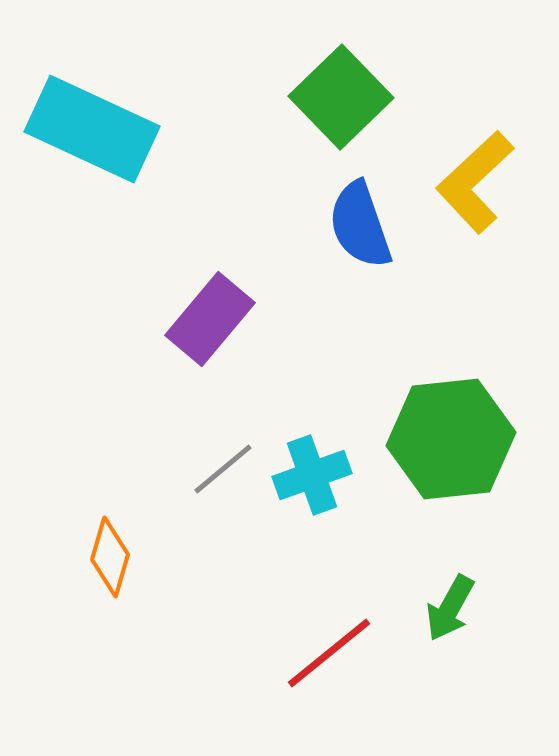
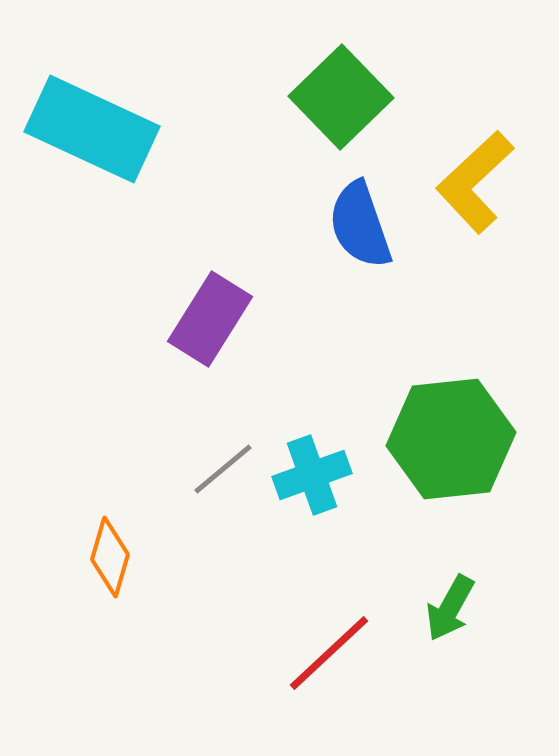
purple rectangle: rotated 8 degrees counterclockwise
red line: rotated 4 degrees counterclockwise
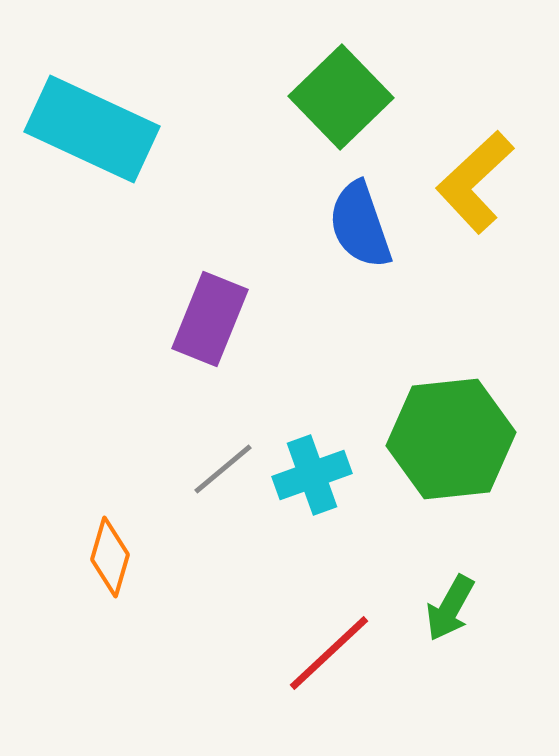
purple rectangle: rotated 10 degrees counterclockwise
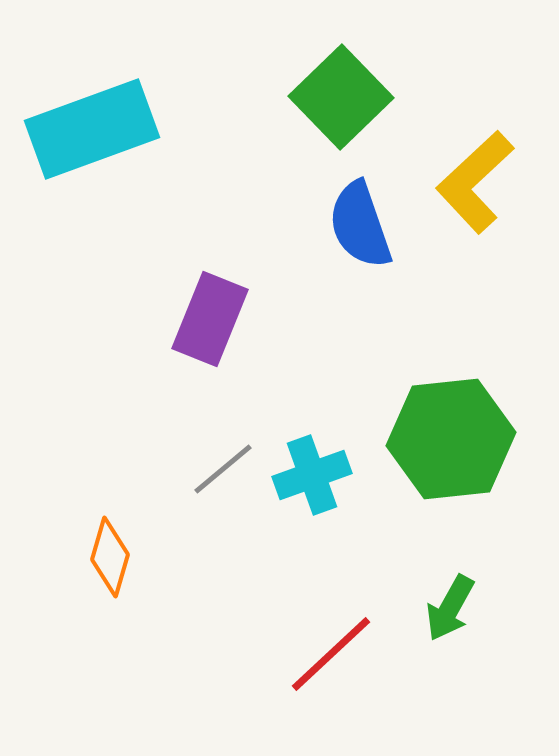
cyan rectangle: rotated 45 degrees counterclockwise
red line: moved 2 px right, 1 px down
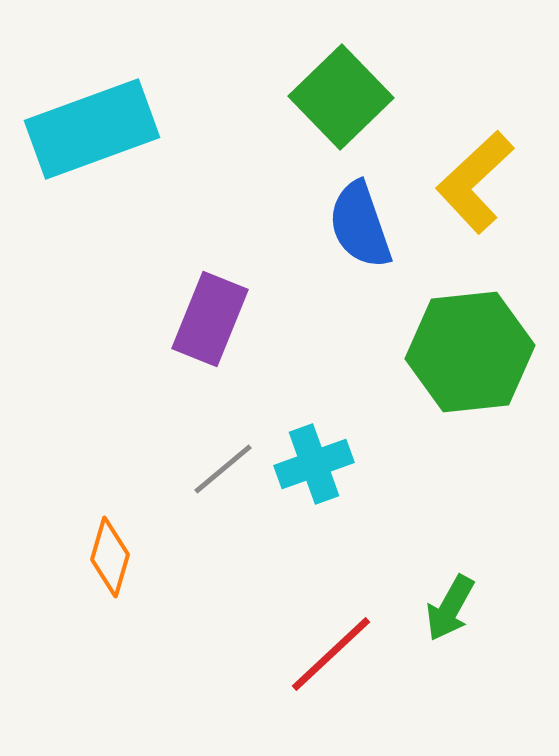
green hexagon: moved 19 px right, 87 px up
cyan cross: moved 2 px right, 11 px up
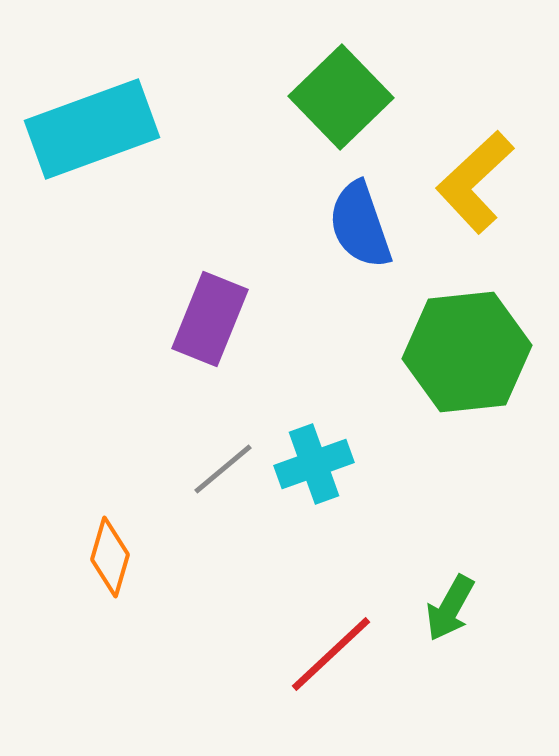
green hexagon: moved 3 px left
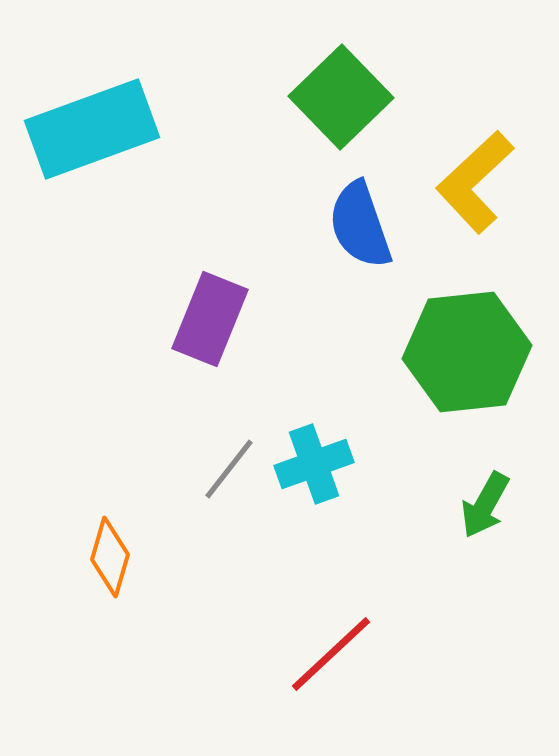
gray line: moved 6 px right; rotated 12 degrees counterclockwise
green arrow: moved 35 px right, 103 px up
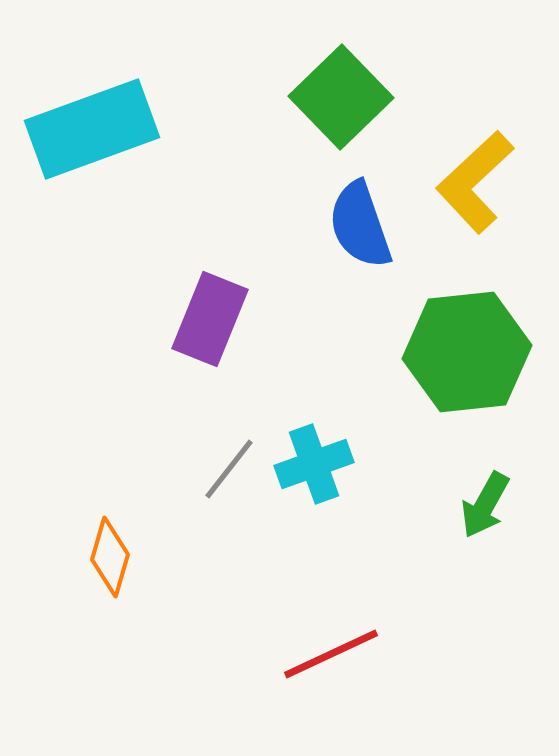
red line: rotated 18 degrees clockwise
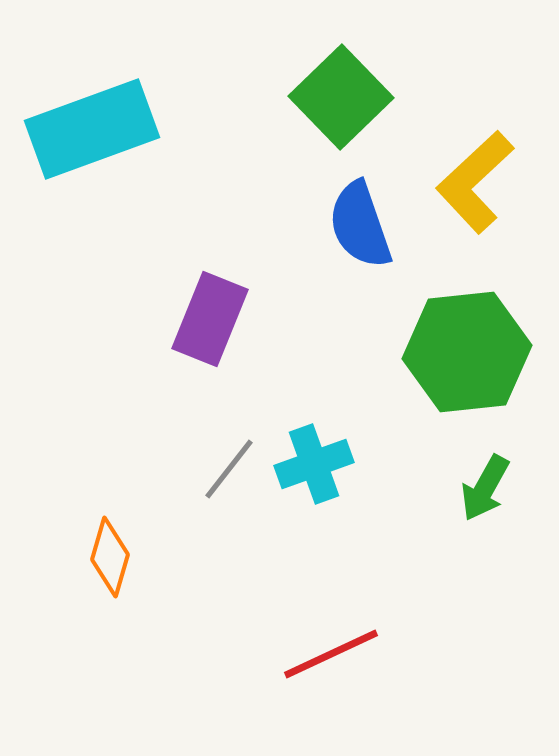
green arrow: moved 17 px up
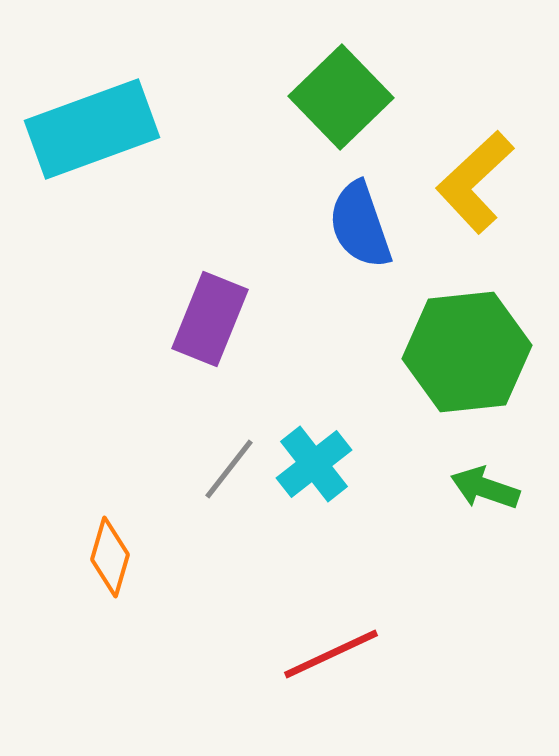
cyan cross: rotated 18 degrees counterclockwise
green arrow: rotated 80 degrees clockwise
